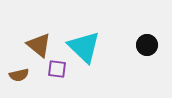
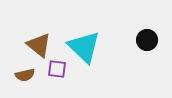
black circle: moved 5 px up
brown semicircle: moved 6 px right
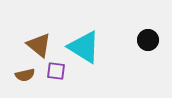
black circle: moved 1 px right
cyan triangle: rotated 12 degrees counterclockwise
purple square: moved 1 px left, 2 px down
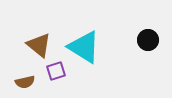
purple square: rotated 24 degrees counterclockwise
brown semicircle: moved 7 px down
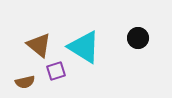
black circle: moved 10 px left, 2 px up
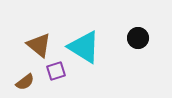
brown semicircle: rotated 24 degrees counterclockwise
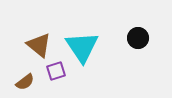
cyan triangle: moved 2 px left; rotated 24 degrees clockwise
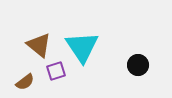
black circle: moved 27 px down
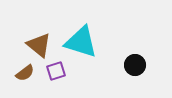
cyan triangle: moved 1 px left, 5 px up; rotated 39 degrees counterclockwise
black circle: moved 3 px left
brown semicircle: moved 9 px up
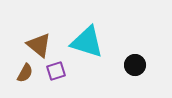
cyan triangle: moved 6 px right
brown semicircle: rotated 24 degrees counterclockwise
